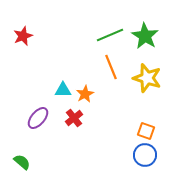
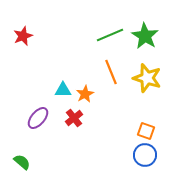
orange line: moved 5 px down
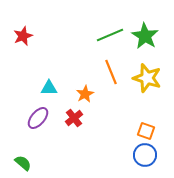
cyan triangle: moved 14 px left, 2 px up
green semicircle: moved 1 px right, 1 px down
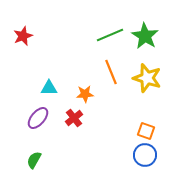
orange star: rotated 24 degrees clockwise
green semicircle: moved 11 px right, 3 px up; rotated 102 degrees counterclockwise
